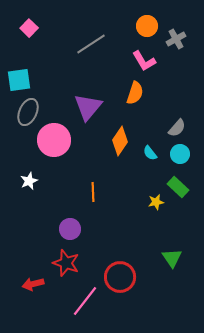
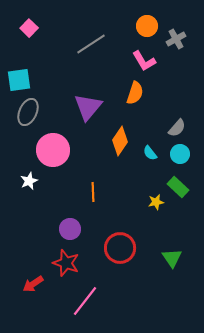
pink circle: moved 1 px left, 10 px down
red circle: moved 29 px up
red arrow: rotated 20 degrees counterclockwise
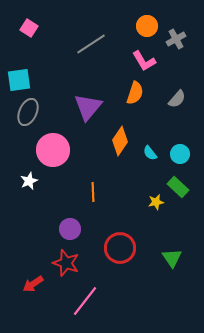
pink square: rotated 12 degrees counterclockwise
gray semicircle: moved 29 px up
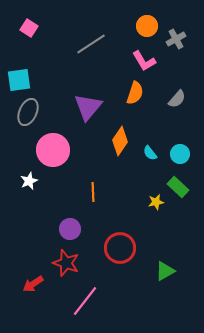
green triangle: moved 7 px left, 13 px down; rotated 35 degrees clockwise
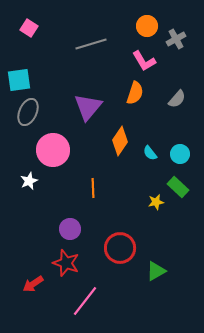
gray line: rotated 16 degrees clockwise
orange line: moved 4 px up
green triangle: moved 9 px left
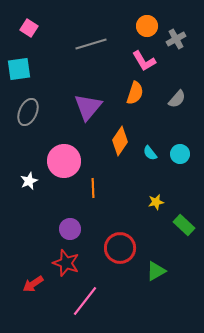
cyan square: moved 11 px up
pink circle: moved 11 px right, 11 px down
green rectangle: moved 6 px right, 38 px down
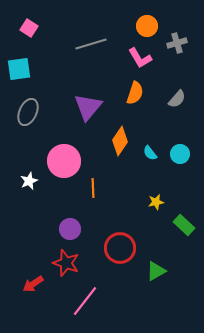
gray cross: moved 1 px right, 4 px down; rotated 12 degrees clockwise
pink L-shape: moved 4 px left, 3 px up
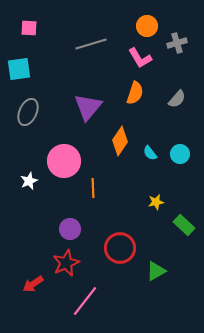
pink square: rotated 30 degrees counterclockwise
red star: rotated 28 degrees clockwise
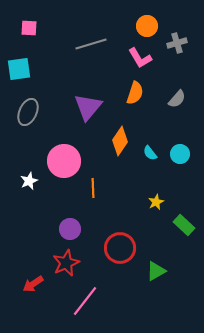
yellow star: rotated 14 degrees counterclockwise
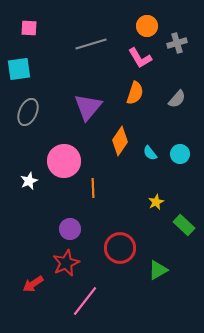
green triangle: moved 2 px right, 1 px up
